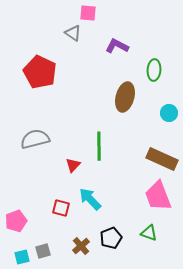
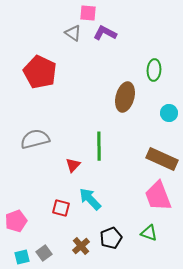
purple L-shape: moved 12 px left, 13 px up
gray square: moved 1 px right, 2 px down; rotated 21 degrees counterclockwise
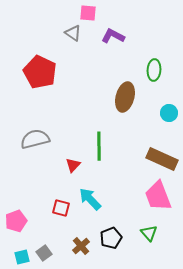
purple L-shape: moved 8 px right, 3 px down
green triangle: rotated 30 degrees clockwise
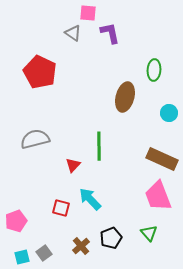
purple L-shape: moved 3 px left, 3 px up; rotated 50 degrees clockwise
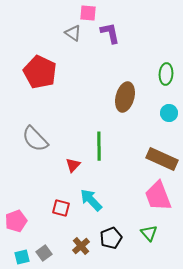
green ellipse: moved 12 px right, 4 px down
gray semicircle: rotated 120 degrees counterclockwise
cyan arrow: moved 1 px right, 1 px down
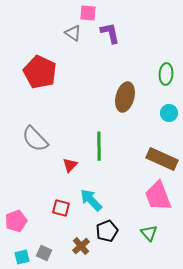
red triangle: moved 3 px left
black pentagon: moved 4 px left, 7 px up
gray square: rotated 28 degrees counterclockwise
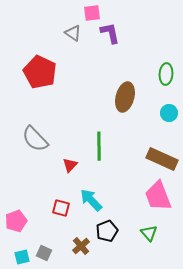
pink square: moved 4 px right; rotated 12 degrees counterclockwise
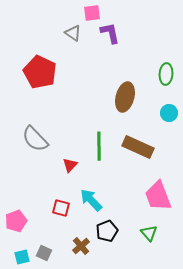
brown rectangle: moved 24 px left, 12 px up
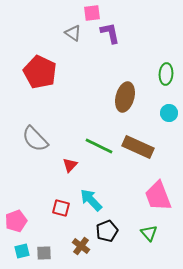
green line: rotated 64 degrees counterclockwise
brown cross: rotated 12 degrees counterclockwise
gray square: rotated 28 degrees counterclockwise
cyan square: moved 6 px up
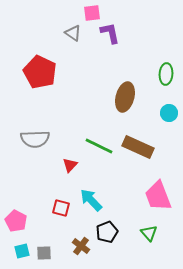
gray semicircle: rotated 48 degrees counterclockwise
pink pentagon: rotated 25 degrees counterclockwise
black pentagon: moved 1 px down
